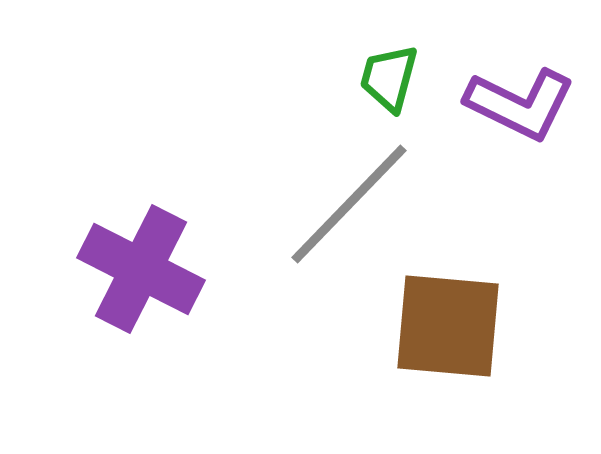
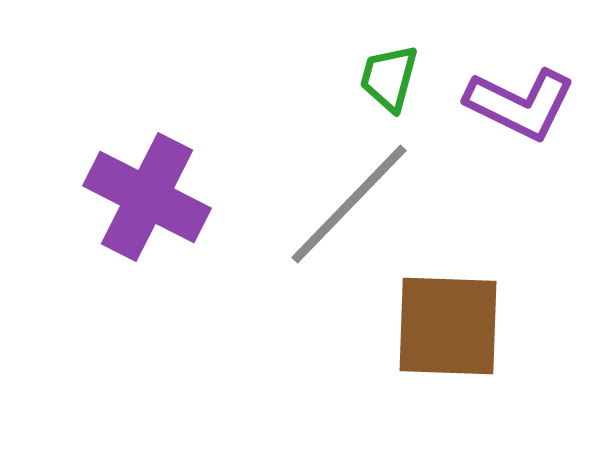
purple cross: moved 6 px right, 72 px up
brown square: rotated 3 degrees counterclockwise
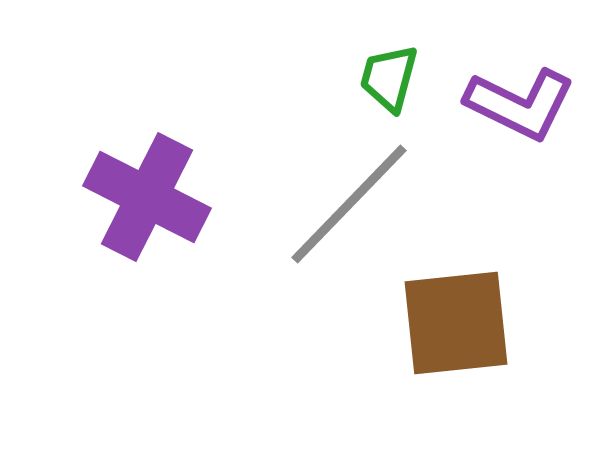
brown square: moved 8 px right, 3 px up; rotated 8 degrees counterclockwise
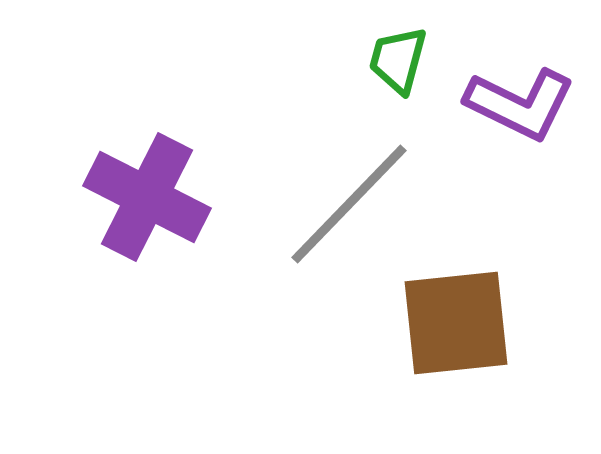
green trapezoid: moved 9 px right, 18 px up
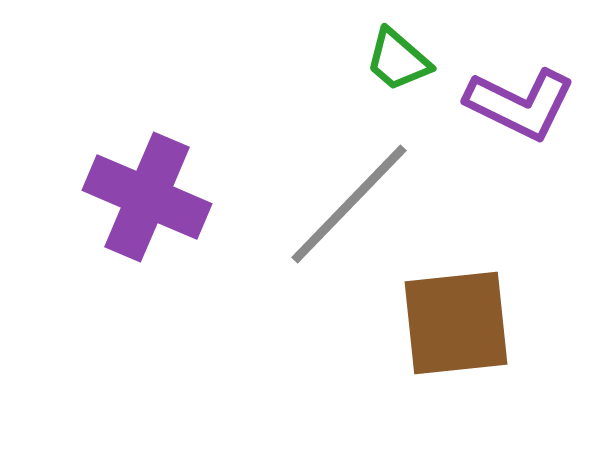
green trapezoid: rotated 64 degrees counterclockwise
purple cross: rotated 4 degrees counterclockwise
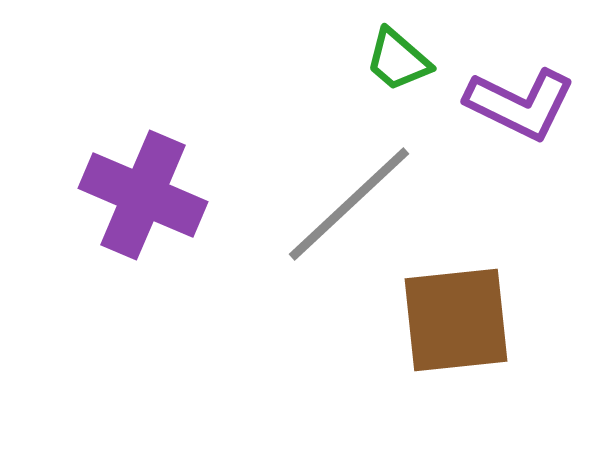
purple cross: moved 4 px left, 2 px up
gray line: rotated 3 degrees clockwise
brown square: moved 3 px up
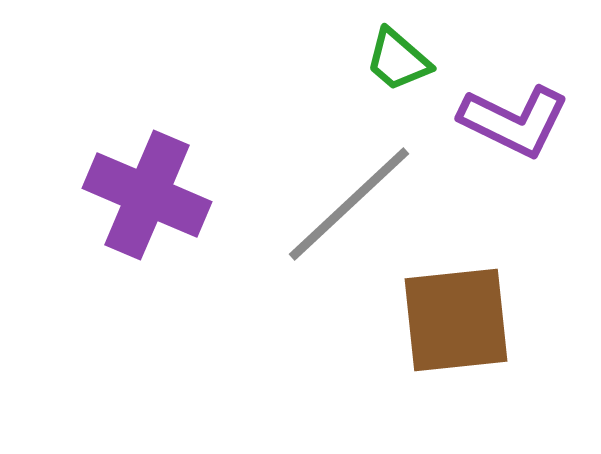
purple L-shape: moved 6 px left, 17 px down
purple cross: moved 4 px right
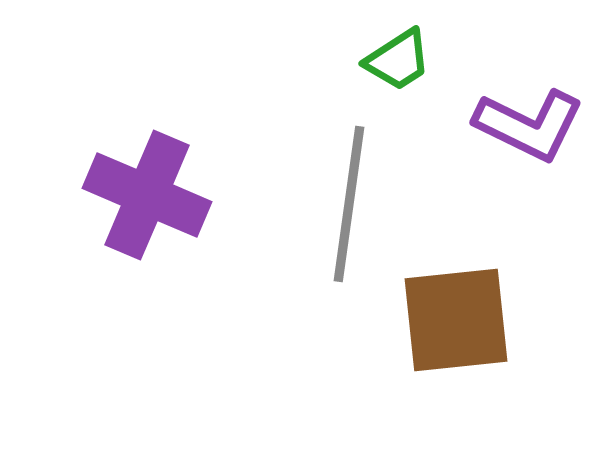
green trapezoid: rotated 74 degrees counterclockwise
purple L-shape: moved 15 px right, 4 px down
gray line: rotated 39 degrees counterclockwise
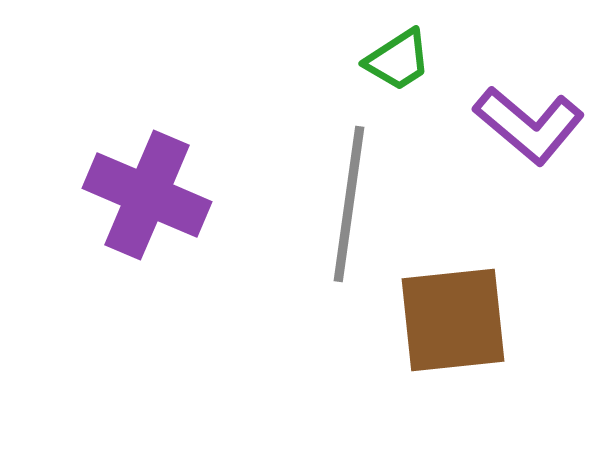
purple L-shape: rotated 14 degrees clockwise
brown square: moved 3 px left
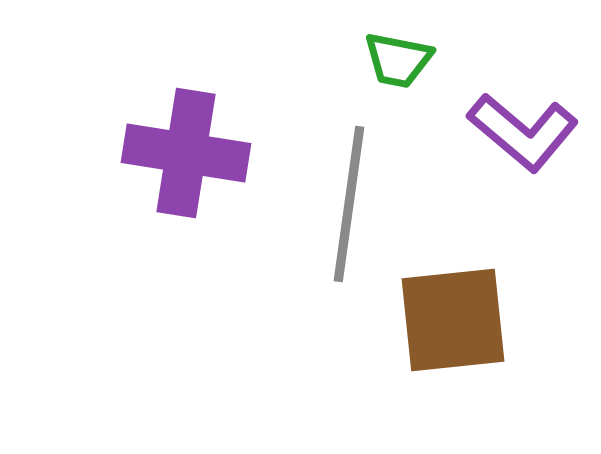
green trapezoid: rotated 44 degrees clockwise
purple L-shape: moved 6 px left, 7 px down
purple cross: moved 39 px right, 42 px up; rotated 14 degrees counterclockwise
